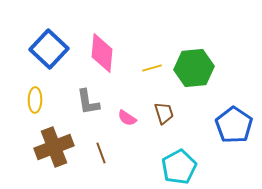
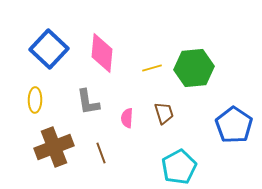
pink semicircle: rotated 60 degrees clockwise
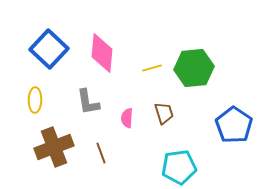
cyan pentagon: rotated 20 degrees clockwise
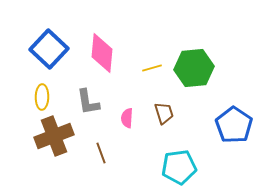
yellow ellipse: moved 7 px right, 3 px up
brown cross: moved 11 px up
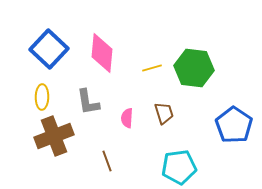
green hexagon: rotated 12 degrees clockwise
brown line: moved 6 px right, 8 px down
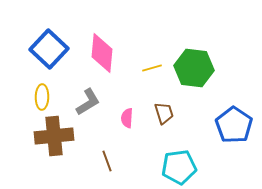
gray L-shape: rotated 112 degrees counterclockwise
brown cross: rotated 15 degrees clockwise
